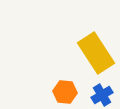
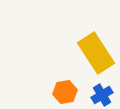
orange hexagon: rotated 15 degrees counterclockwise
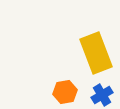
yellow rectangle: rotated 12 degrees clockwise
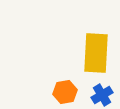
yellow rectangle: rotated 24 degrees clockwise
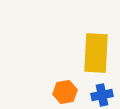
blue cross: rotated 20 degrees clockwise
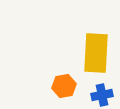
orange hexagon: moved 1 px left, 6 px up
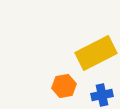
yellow rectangle: rotated 60 degrees clockwise
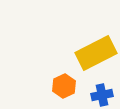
orange hexagon: rotated 15 degrees counterclockwise
